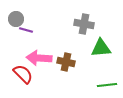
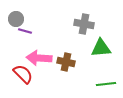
purple line: moved 1 px left, 1 px down
green line: moved 1 px left, 1 px up
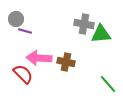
green triangle: moved 14 px up
green line: moved 2 px right; rotated 54 degrees clockwise
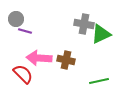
green triangle: rotated 20 degrees counterclockwise
brown cross: moved 2 px up
green line: moved 9 px left, 3 px up; rotated 60 degrees counterclockwise
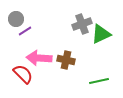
gray cross: moved 2 px left; rotated 30 degrees counterclockwise
purple line: rotated 48 degrees counterclockwise
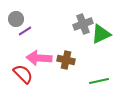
gray cross: moved 1 px right
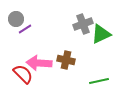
purple line: moved 2 px up
pink arrow: moved 5 px down
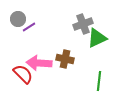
gray circle: moved 2 px right
purple line: moved 4 px right, 2 px up
green triangle: moved 4 px left, 4 px down
brown cross: moved 1 px left, 1 px up
green line: rotated 72 degrees counterclockwise
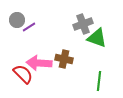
gray circle: moved 1 px left, 1 px down
green triangle: rotated 45 degrees clockwise
brown cross: moved 1 px left
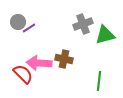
gray circle: moved 1 px right, 2 px down
purple line: moved 1 px down
green triangle: moved 8 px right, 3 px up; rotated 35 degrees counterclockwise
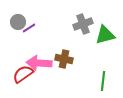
red semicircle: rotated 80 degrees counterclockwise
green line: moved 4 px right
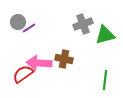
green line: moved 2 px right, 1 px up
